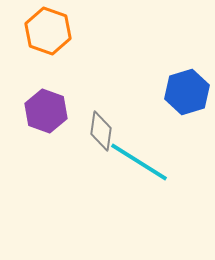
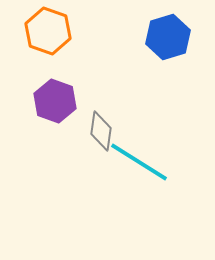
blue hexagon: moved 19 px left, 55 px up
purple hexagon: moved 9 px right, 10 px up
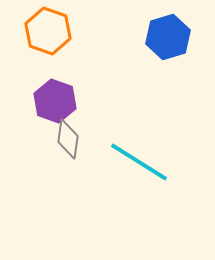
gray diamond: moved 33 px left, 8 px down
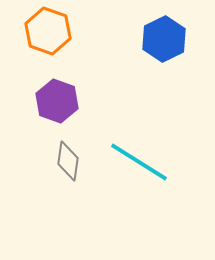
blue hexagon: moved 4 px left, 2 px down; rotated 9 degrees counterclockwise
purple hexagon: moved 2 px right
gray diamond: moved 22 px down
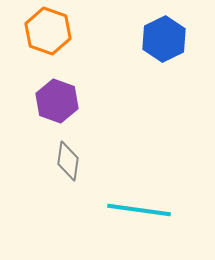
cyan line: moved 48 px down; rotated 24 degrees counterclockwise
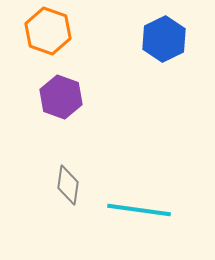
purple hexagon: moved 4 px right, 4 px up
gray diamond: moved 24 px down
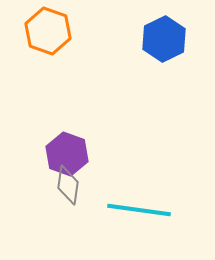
purple hexagon: moved 6 px right, 57 px down
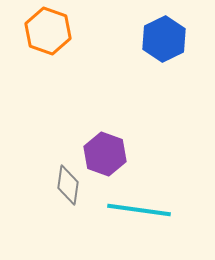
purple hexagon: moved 38 px right
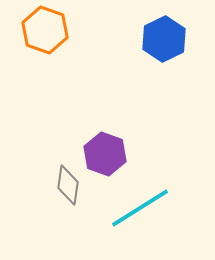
orange hexagon: moved 3 px left, 1 px up
cyan line: moved 1 px right, 2 px up; rotated 40 degrees counterclockwise
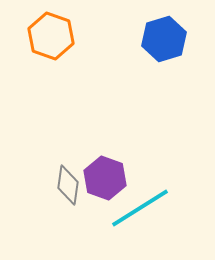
orange hexagon: moved 6 px right, 6 px down
blue hexagon: rotated 9 degrees clockwise
purple hexagon: moved 24 px down
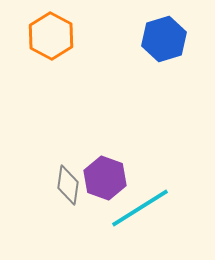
orange hexagon: rotated 9 degrees clockwise
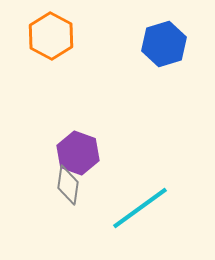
blue hexagon: moved 5 px down
purple hexagon: moved 27 px left, 25 px up
cyan line: rotated 4 degrees counterclockwise
